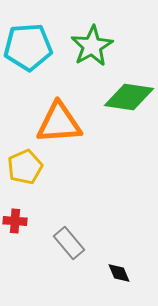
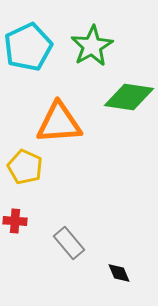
cyan pentagon: rotated 21 degrees counterclockwise
yellow pentagon: rotated 24 degrees counterclockwise
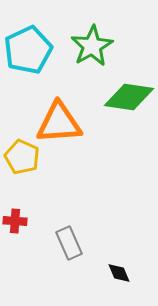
cyan pentagon: moved 3 px down
yellow pentagon: moved 3 px left, 10 px up
gray rectangle: rotated 16 degrees clockwise
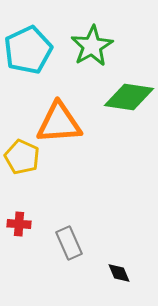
red cross: moved 4 px right, 3 px down
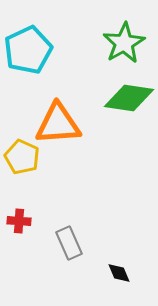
green star: moved 32 px right, 3 px up
green diamond: moved 1 px down
orange triangle: moved 1 px left, 1 px down
red cross: moved 3 px up
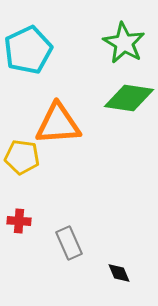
green star: rotated 12 degrees counterclockwise
yellow pentagon: rotated 16 degrees counterclockwise
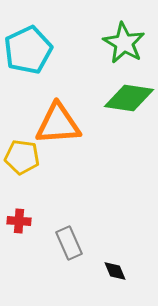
black diamond: moved 4 px left, 2 px up
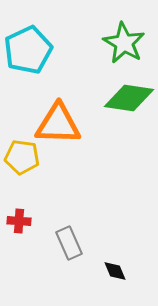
orange triangle: rotated 6 degrees clockwise
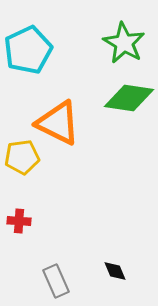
orange triangle: moved 1 px up; rotated 24 degrees clockwise
yellow pentagon: rotated 16 degrees counterclockwise
gray rectangle: moved 13 px left, 38 px down
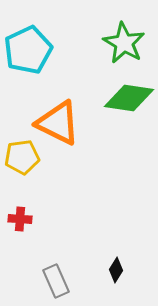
red cross: moved 1 px right, 2 px up
black diamond: moved 1 px right, 1 px up; rotated 55 degrees clockwise
